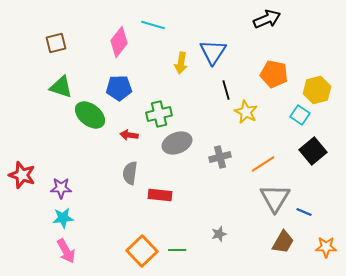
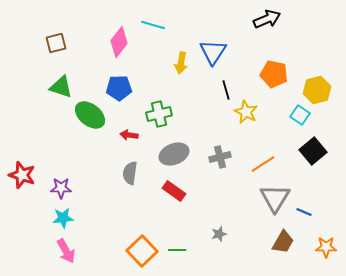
gray ellipse: moved 3 px left, 11 px down
red rectangle: moved 14 px right, 4 px up; rotated 30 degrees clockwise
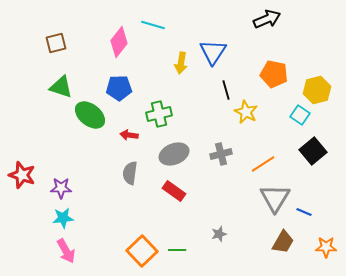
gray cross: moved 1 px right, 3 px up
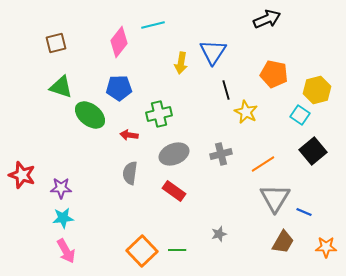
cyan line: rotated 30 degrees counterclockwise
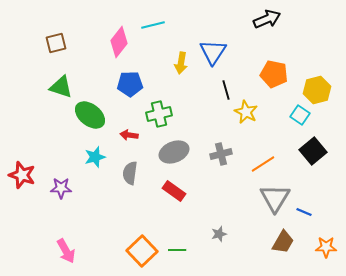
blue pentagon: moved 11 px right, 4 px up
gray ellipse: moved 2 px up
cyan star: moved 32 px right, 61 px up; rotated 10 degrees counterclockwise
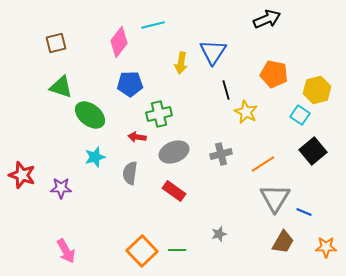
red arrow: moved 8 px right, 2 px down
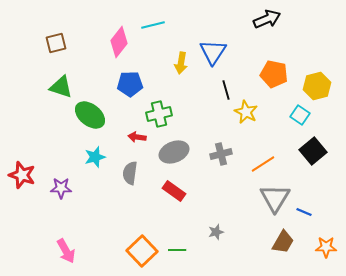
yellow hexagon: moved 4 px up
gray star: moved 3 px left, 2 px up
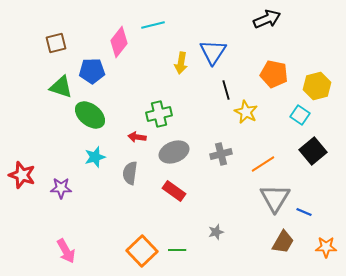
blue pentagon: moved 38 px left, 13 px up
